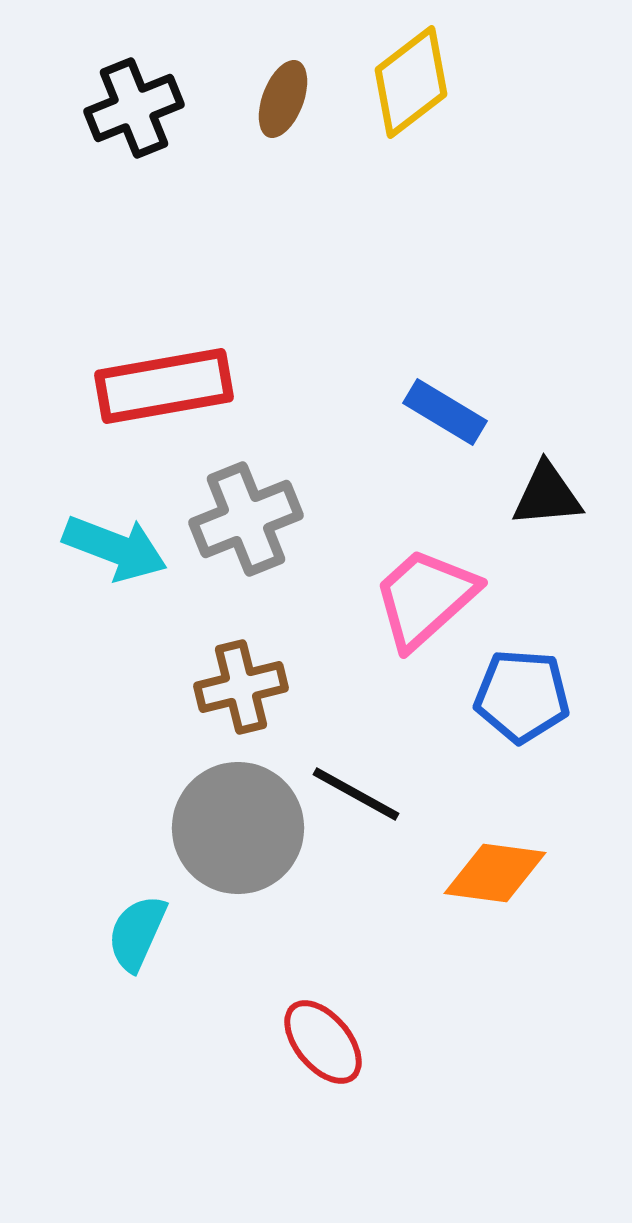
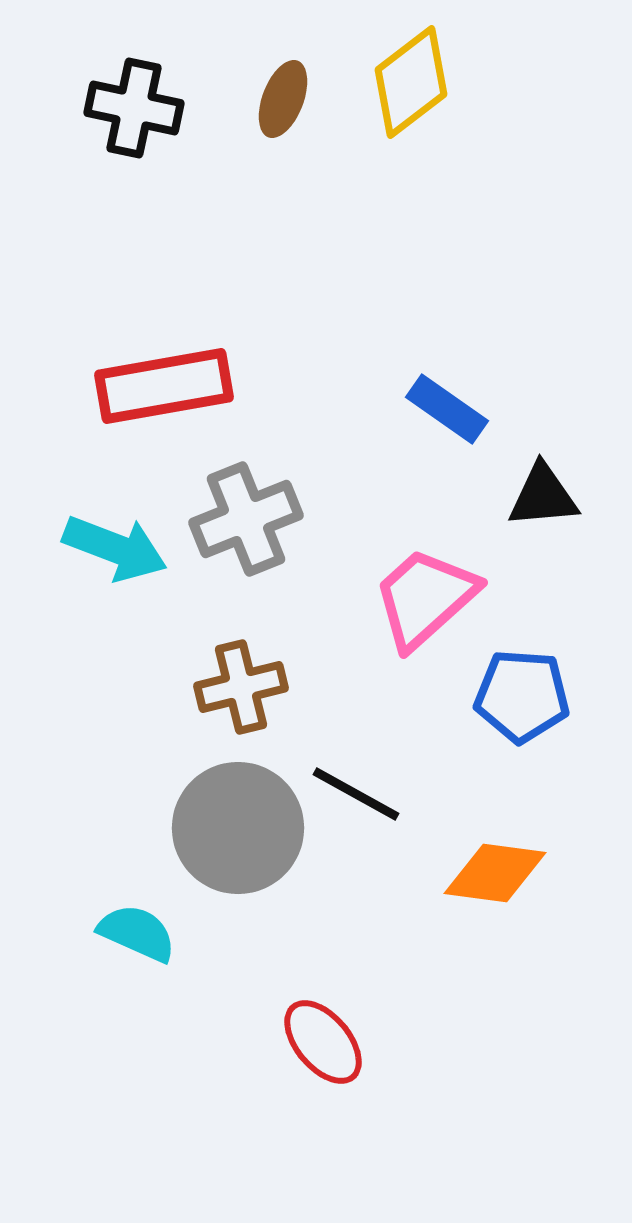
black cross: rotated 34 degrees clockwise
blue rectangle: moved 2 px right, 3 px up; rotated 4 degrees clockwise
black triangle: moved 4 px left, 1 px down
cyan semicircle: rotated 90 degrees clockwise
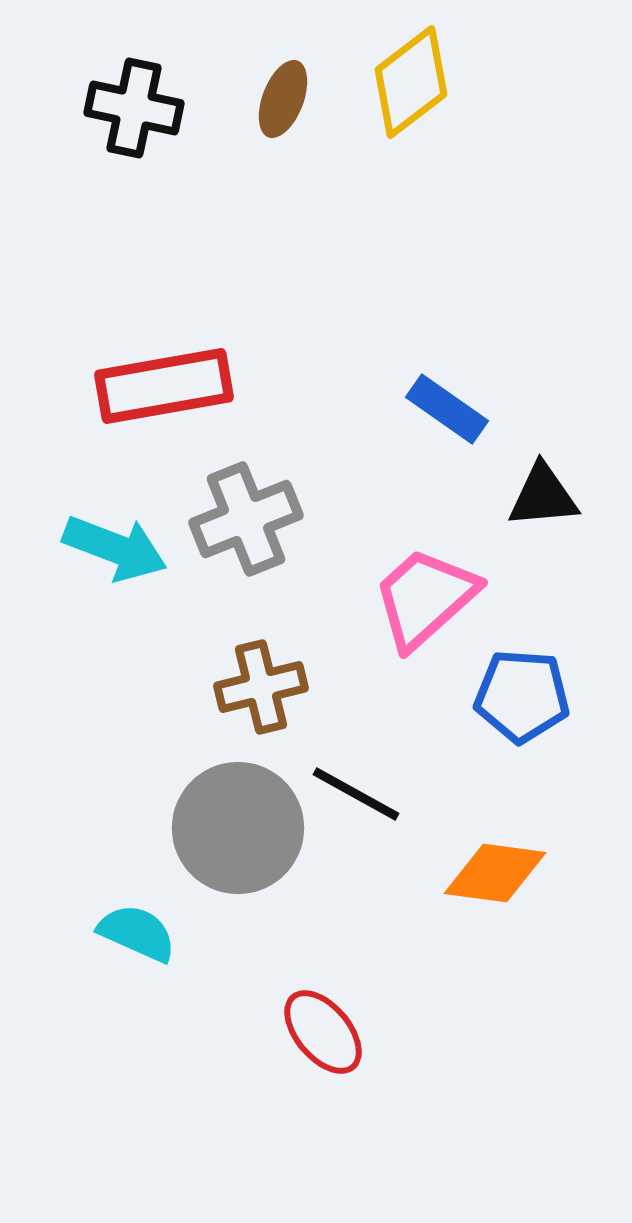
brown cross: moved 20 px right
red ellipse: moved 10 px up
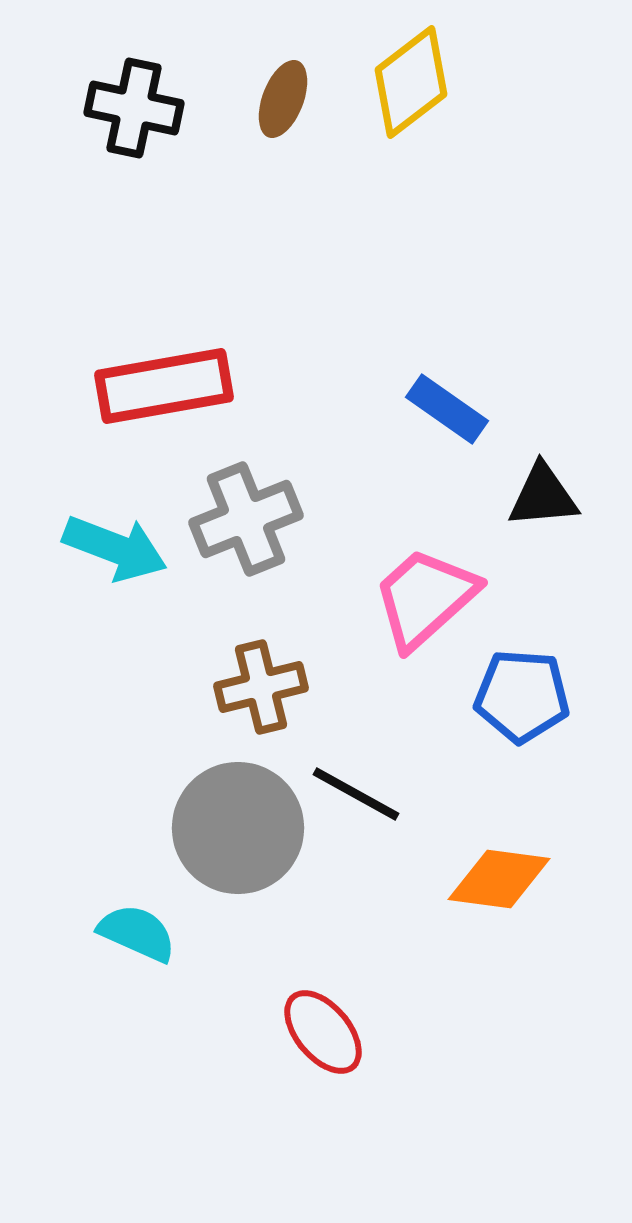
orange diamond: moved 4 px right, 6 px down
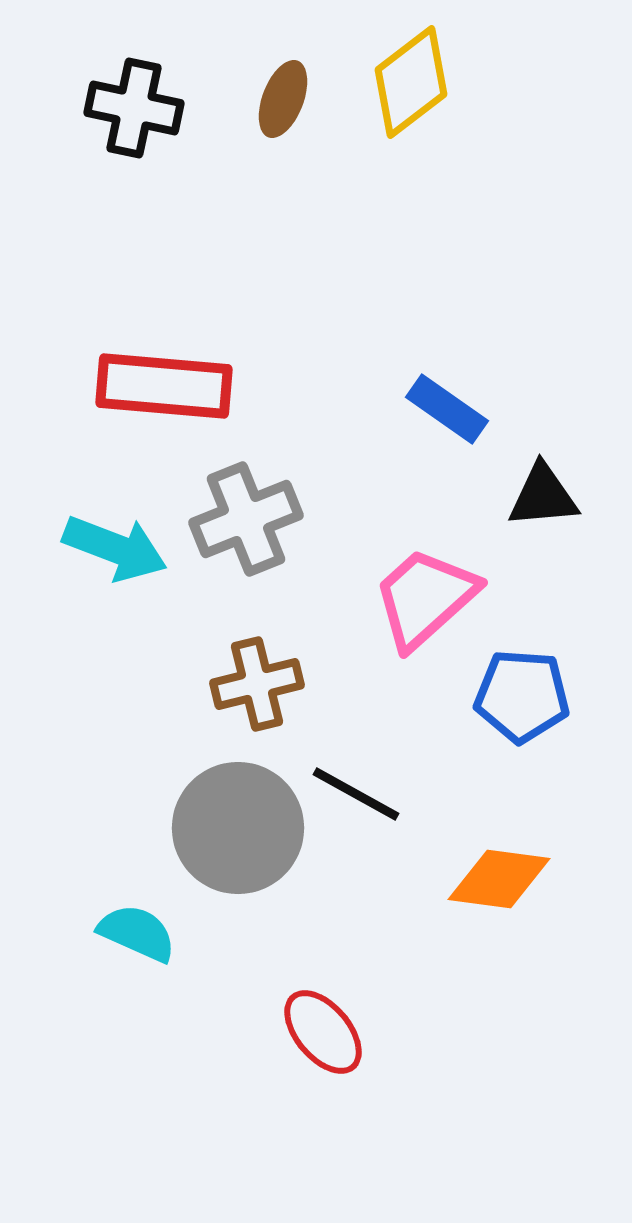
red rectangle: rotated 15 degrees clockwise
brown cross: moved 4 px left, 3 px up
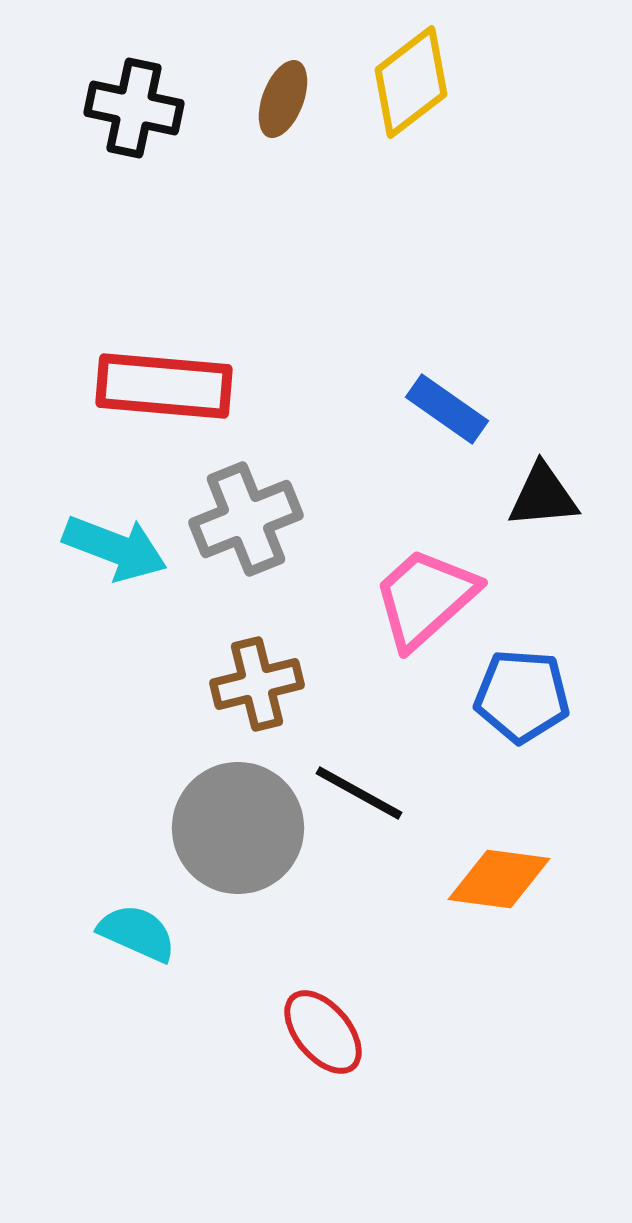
black line: moved 3 px right, 1 px up
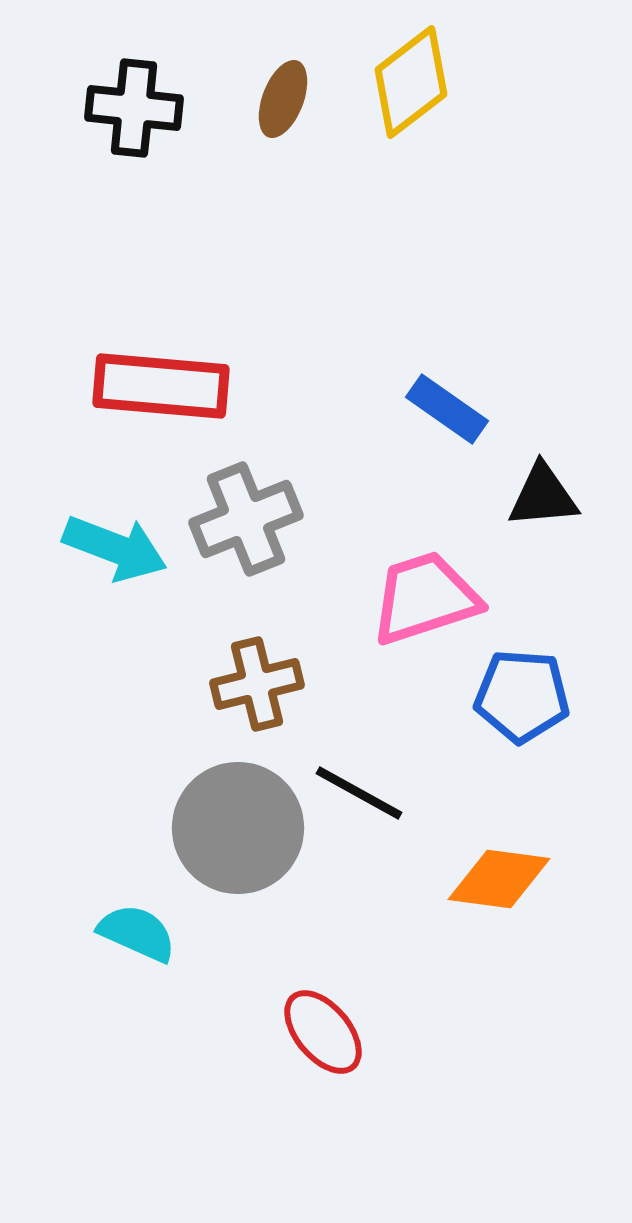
black cross: rotated 6 degrees counterclockwise
red rectangle: moved 3 px left
pink trapezoid: rotated 24 degrees clockwise
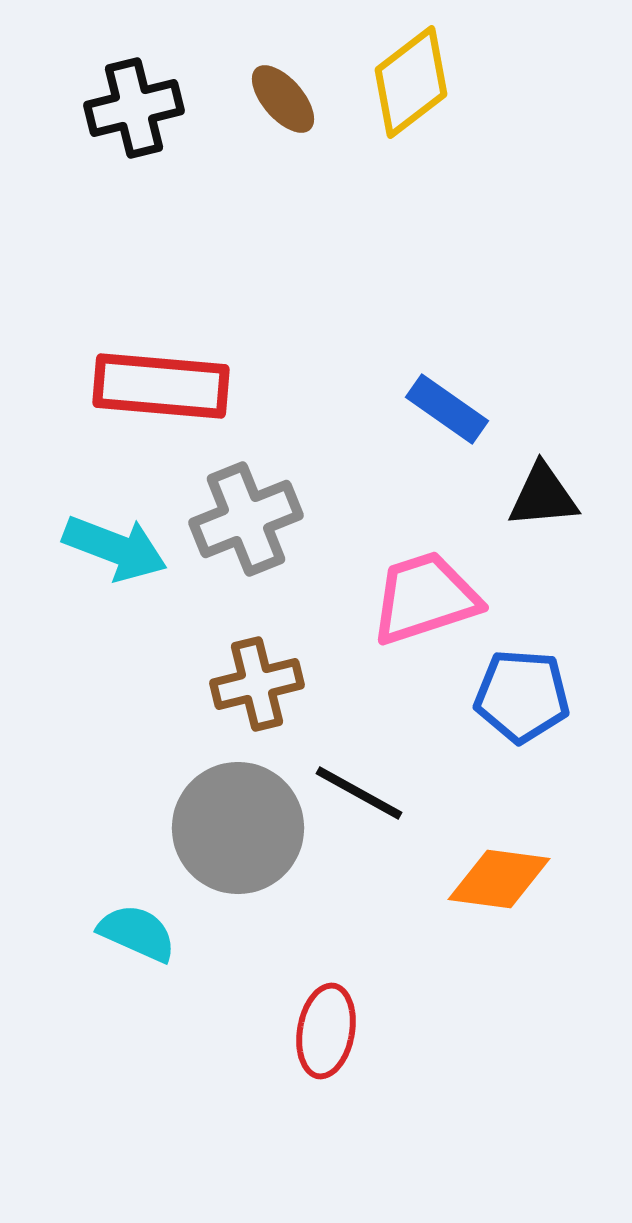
brown ellipse: rotated 62 degrees counterclockwise
black cross: rotated 20 degrees counterclockwise
red ellipse: moved 3 px right, 1 px up; rotated 50 degrees clockwise
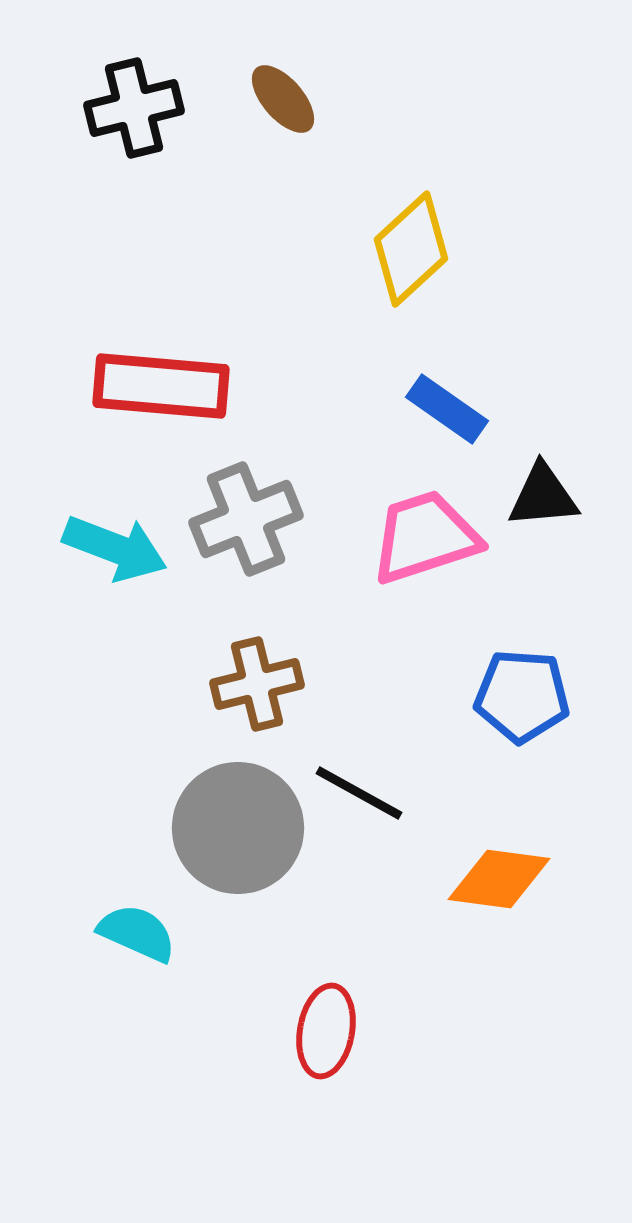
yellow diamond: moved 167 px down; rotated 5 degrees counterclockwise
pink trapezoid: moved 61 px up
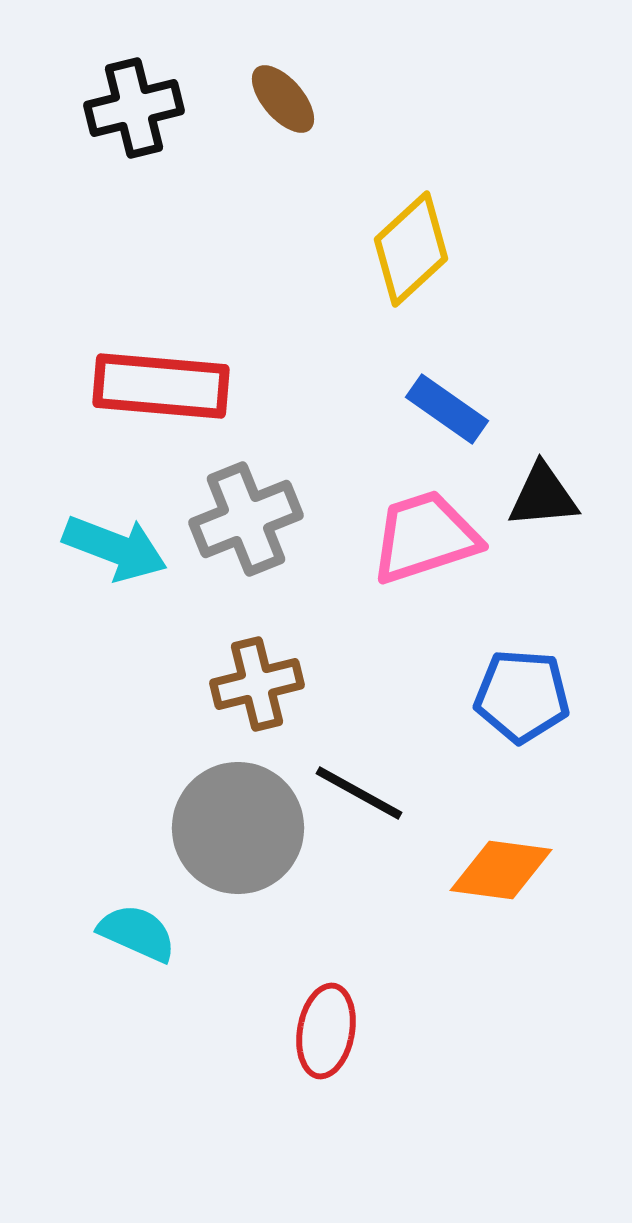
orange diamond: moved 2 px right, 9 px up
